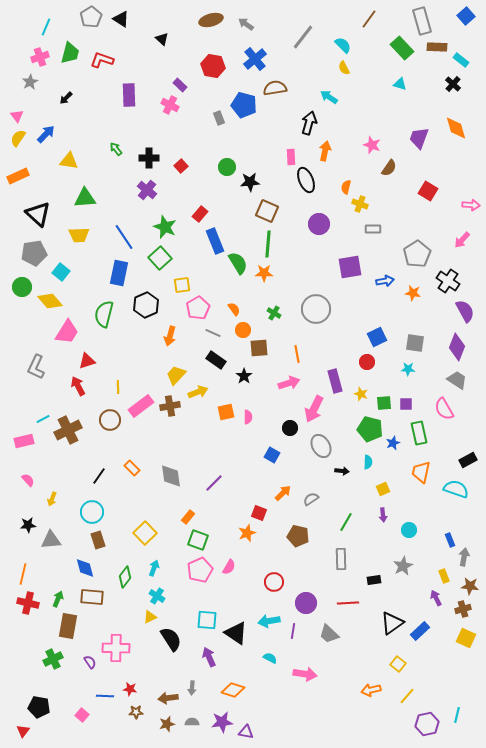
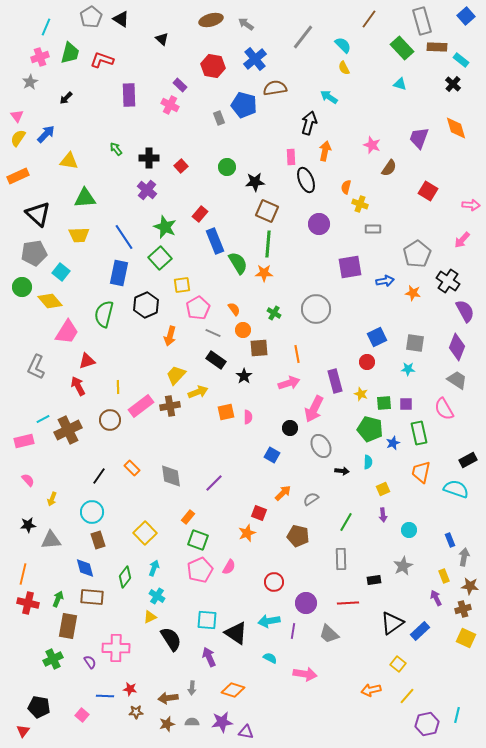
black star at (250, 182): moved 5 px right
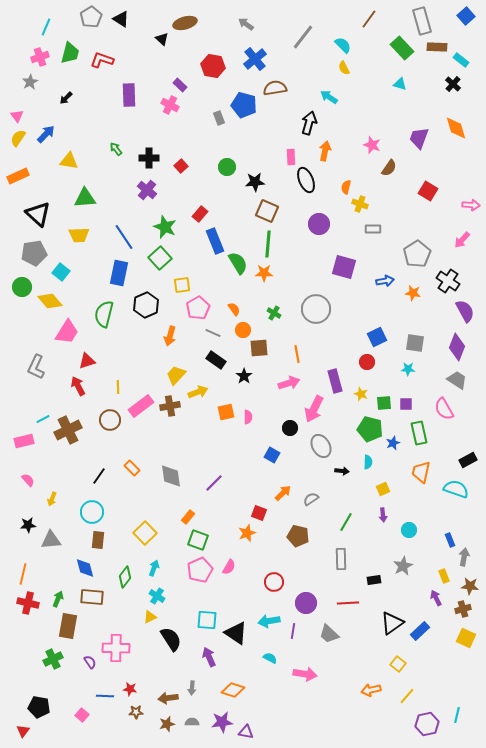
brown ellipse at (211, 20): moved 26 px left, 3 px down
purple square at (350, 267): moved 6 px left; rotated 25 degrees clockwise
brown rectangle at (98, 540): rotated 24 degrees clockwise
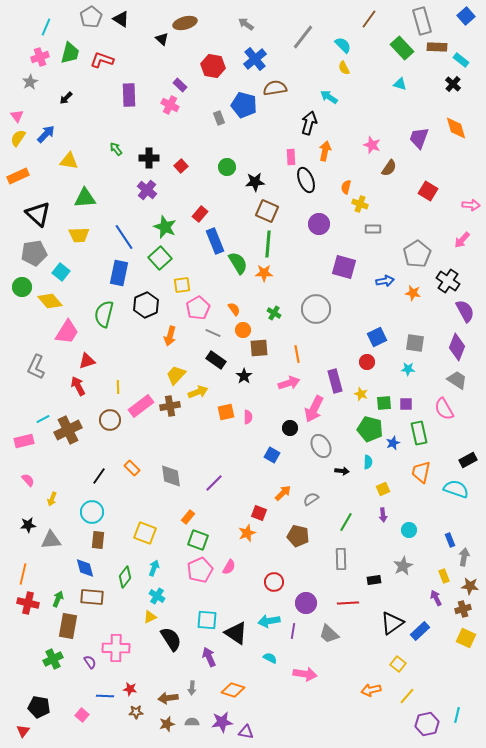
yellow square at (145, 533): rotated 25 degrees counterclockwise
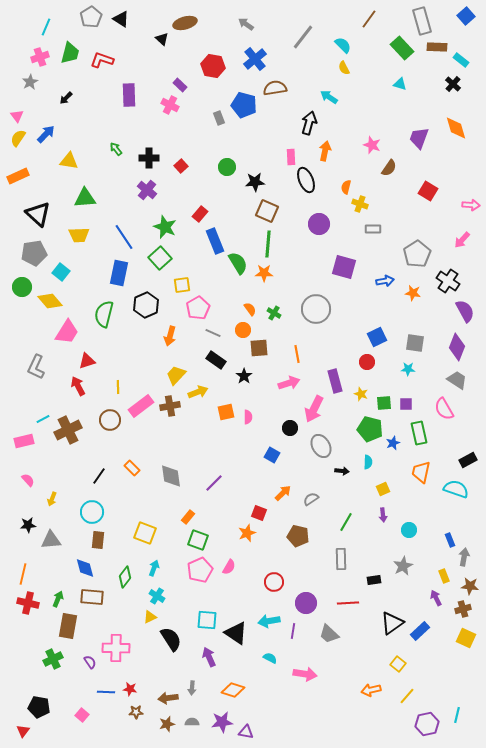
orange semicircle at (234, 309): moved 16 px right
blue line at (105, 696): moved 1 px right, 4 px up
